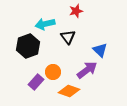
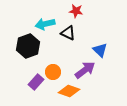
red star: rotated 24 degrees clockwise
black triangle: moved 4 px up; rotated 28 degrees counterclockwise
purple arrow: moved 2 px left
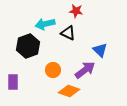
orange circle: moved 2 px up
purple rectangle: moved 23 px left; rotated 42 degrees counterclockwise
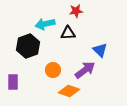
red star: rotated 16 degrees counterclockwise
black triangle: rotated 28 degrees counterclockwise
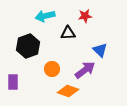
red star: moved 9 px right, 5 px down
cyan arrow: moved 8 px up
orange circle: moved 1 px left, 1 px up
orange diamond: moved 1 px left
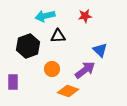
black triangle: moved 10 px left, 3 px down
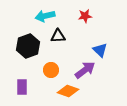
orange circle: moved 1 px left, 1 px down
purple rectangle: moved 9 px right, 5 px down
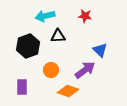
red star: rotated 16 degrees clockwise
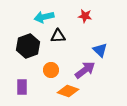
cyan arrow: moved 1 px left, 1 px down
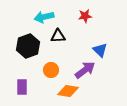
red star: rotated 16 degrees counterclockwise
orange diamond: rotated 10 degrees counterclockwise
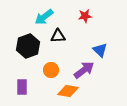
cyan arrow: rotated 24 degrees counterclockwise
purple arrow: moved 1 px left
